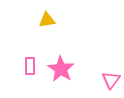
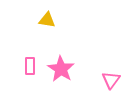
yellow triangle: rotated 18 degrees clockwise
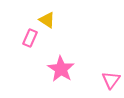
yellow triangle: rotated 24 degrees clockwise
pink rectangle: moved 28 px up; rotated 24 degrees clockwise
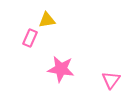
yellow triangle: rotated 42 degrees counterclockwise
pink star: rotated 24 degrees counterclockwise
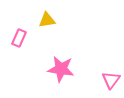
pink rectangle: moved 11 px left
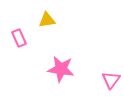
pink rectangle: rotated 48 degrees counterclockwise
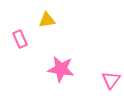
pink rectangle: moved 1 px right, 1 px down
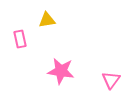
pink rectangle: rotated 12 degrees clockwise
pink star: moved 2 px down
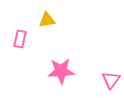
pink rectangle: rotated 24 degrees clockwise
pink star: rotated 12 degrees counterclockwise
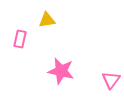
pink star: rotated 16 degrees clockwise
